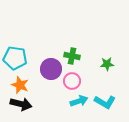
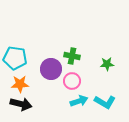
orange star: moved 1 px up; rotated 24 degrees counterclockwise
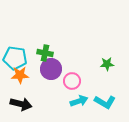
green cross: moved 27 px left, 3 px up
orange star: moved 9 px up
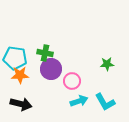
cyan L-shape: rotated 30 degrees clockwise
